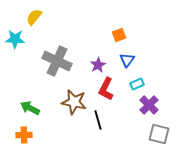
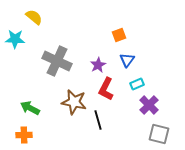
yellow semicircle: rotated 90 degrees clockwise
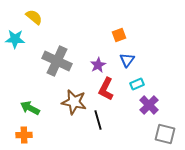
gray square: moved 6 px right
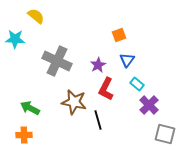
yellow semicircle: moved 2 px right, 1 px up
cyan rectangle: rotated 64 degrees clockwise
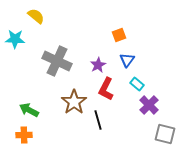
brown star: rotated 25 degrees clockwise
green arrow: moved 1 px left, 2 px down
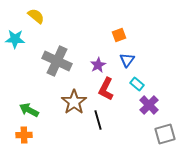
gray square: rotated 30 degrees counterclockwise
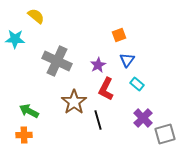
purple cross: moved 6 px left, 13 px down
green arrow: moved 1 px down
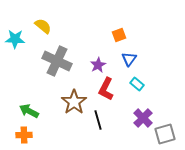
yellow semicircle: moved 7 px right, 10 px down
blue triangle: moved 2 px right, 1 px up
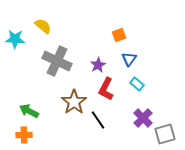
black line: rotated 18 degrees counterclockwise
